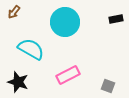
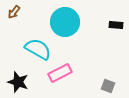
black rectangle: moved 6 px down; rotated 16 degrees clockwise
cyan semicircle: moved 7 px right
pink rectangle: moved 8 px left, 2 px up
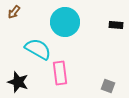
pink rectangle: rotated 70 degrees counterclockwise
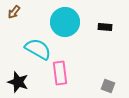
black rectangle: moved 11 px left, 2 px down
